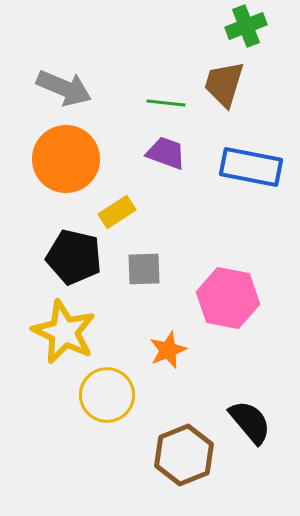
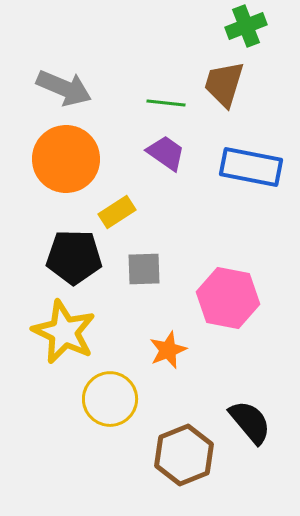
purple trapezoid: rotated 15 degrees clockwise
black pentagon: rotated 12 degrees counterclockwise
yellow circle: moved 3 px right, 4 px down
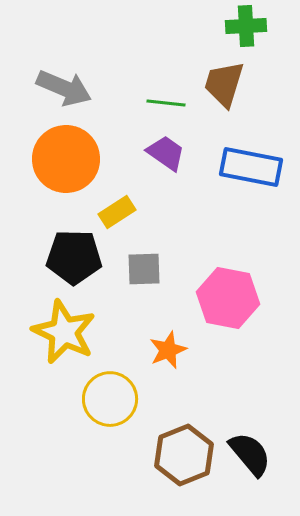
green cross: rotated 18 degrees clockwise
black semicircle: moved 32 px down
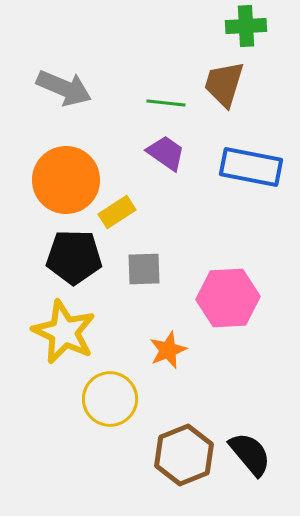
orange circle: moved 21 px down
pink hexagon: rotated 14 degrees counterclockwise
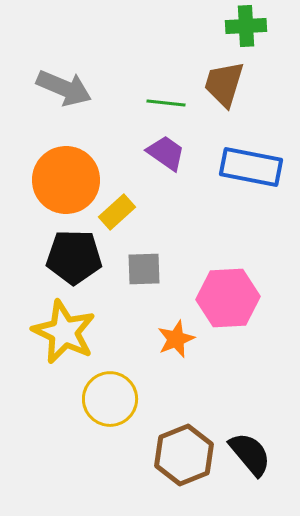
yellow rectangle: rotated 9 degrees counterclockwise
orange star: moved 8 px right, 11 px up
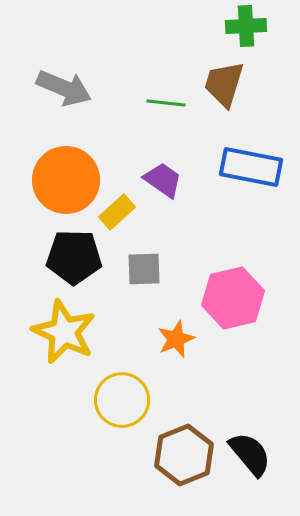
purple trapezoid: moved 3 px left, 27 px down
pink hexagon: moved 5 px right; rotated 10 degrees counterclockwise
yellow circle: moved 12 px right, 1 px down
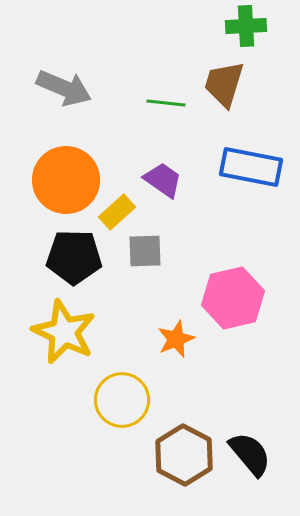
gray square: moved 1 px right, 18 px up
brown hexagon: rotated 10 degrees counterclockwise
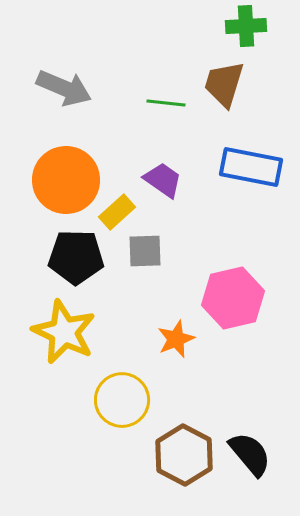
black pentagon: moved 2 px right
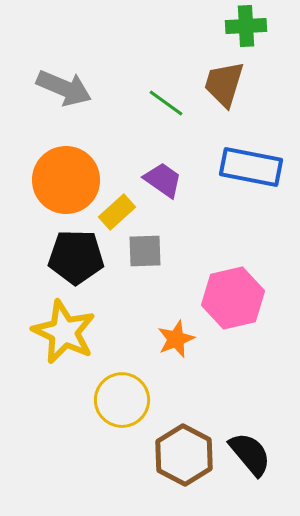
green line: rotated 30 degrees clockwise
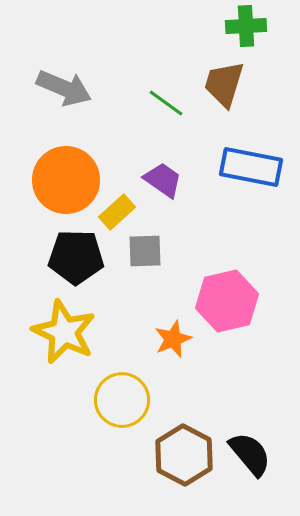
pink hexagon: moved 6 px left, 3 px down
orange star: moved 3 px left
